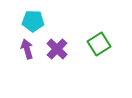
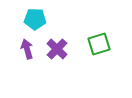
cyan pentagon: moved 2 px right, 2 px up
green square: rotated 15 degrees clockwise
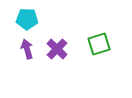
cyan pentagon: moved 8 px left
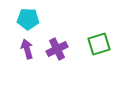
cyan pentagon: moved 1 px right
purple cross: rotated 20 degrees clockwise
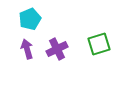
cyan pentagon: moved 2 px right; rotated 25 degrees counterclockwise
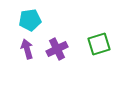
cyan pentagon: moved 1 px down; rotated 15 degrees clockwise
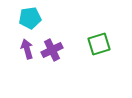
cyan pentagon: moved 2 px up
purple cross: moved 5 px left, 1 px down
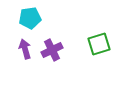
purple arrow: moved 2 px left
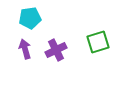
green square: moved 1 px left, 2 px up
purple cross: moved 4 px right
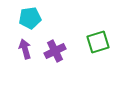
purple cross: moved 1 px left, 1 px down
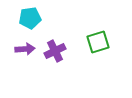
purple arrow: rotated 102 degrees clockwise
